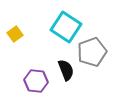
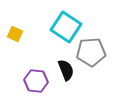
yellow square: rotated 28 degrees counterclockwise
gray pentagon: moved 1 px left; rotated 16 degrees clockwise
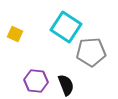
black semicircle: moved 15 px down
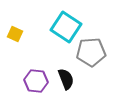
black semicircle: moved 6 px up
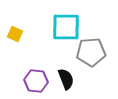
cyan square: rotated 32 degrees counterclockwise
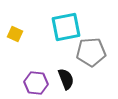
cyan square: rotated 12 degrees counterclockwise
purple hexagon: moved 2 px down
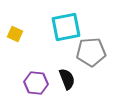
black semicircle: moved 1 px right
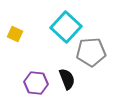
cyan square: rotated 36 degrees counterclockwise
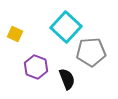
purple hexagon: moved 16 px up; rotated 15 degrees clockwise
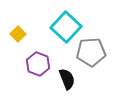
yellow square: moved 3 px right; rotated 21 degrees clockwise
purple hexagon: moved 2 px right, 3 px up
